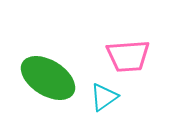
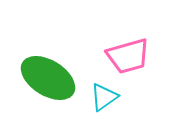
pink trapezoid: rotated 12 degrees counterclockwise
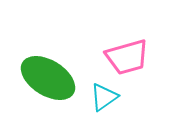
pink trapezoid: moved 1 px left, 1 px down
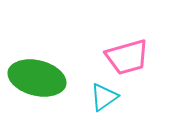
green ellipse: moved 11 px left; rotated 18 degrees counterclockwise
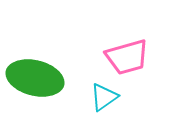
green ellipse: moved 2 px left
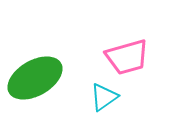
green ellipse: rotated 44 degrees counterclockwise
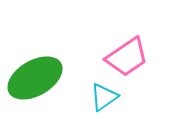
pink trapezoid: rotated 18 degrees counterclockwise
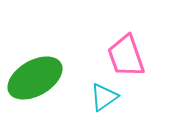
pink trapezoid: moved 1 px left, 1 px up; rotated 105 degrees clockwise
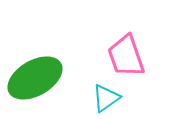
cyan triangle: moved 2 px right, 1 px down
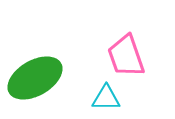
cyan triangle: rotated 36 degrees clockwise
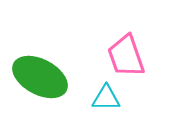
green ellipse: moved 5 px right, 1 px up; rotated 58 degrees clockwise
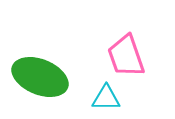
green ellipse: rotated 6 degrees counterclockwise
